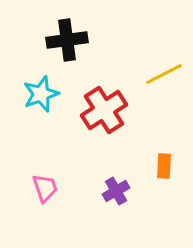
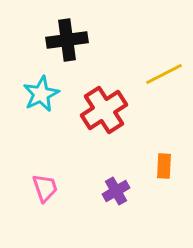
cyan star: rotated 6 degrees counterclockwise
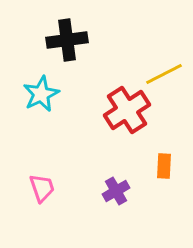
red cross: moved 23 px right
pink trapezoid: moved 3 px left
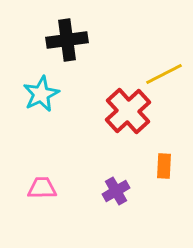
red cross: moved 1 px right, 1 px down; rotated 9 degrees counterclockwise
pink trapezoid: rotated 72 degrees counterclockwise
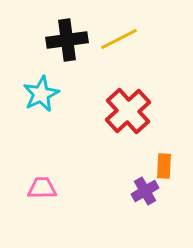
yellow line: moved 45 px left, 35 px up
purple cross: moved 29 px right
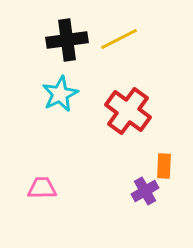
cyan star: moved 19 px right
red cross: rotated 12 degrees counterclockwise
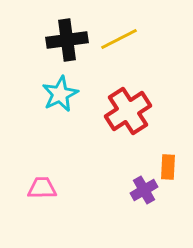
red cross: rotated 21 degrees clockwise
orange rectangle: moved 4 px right, 1 px down
purple cross: moved 1 px left, 1 px up
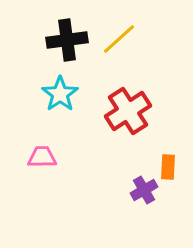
yellow line: rotated 15 degrees counterclockwise
cyan star: rotated 9 degrees counterclockwise
pink trapezoid: moved 31 px up
